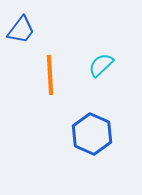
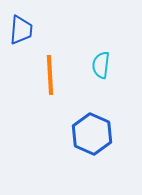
blue trapezoid: rotated 32 degrees counterclockwise
cyan semicircle: rotated 40 degrees counterclockwise
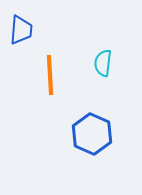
cyan semicircle: moved 2 px right, 2 px up
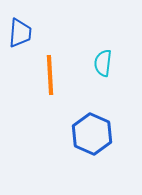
blue trapezoid: moved 1 px left, 3 px down
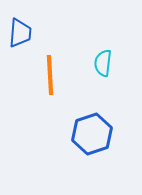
blue hexagon: rotated 18 degrees clockwise
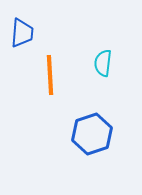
blue trapezoid: moved 2 px right
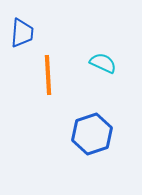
cyan semicircle: rotated 108 degrees clockwise
orange line: moved 2 px left
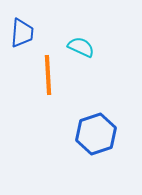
cyan semicircle: moved 22 px left, 16 px up
blue hexagon: moved 4 px right
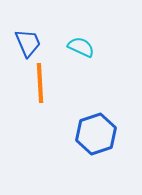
blue trapezoid: moved 6 px right, 10 px down; rotated 28 degrees counterclockwise
orange line: moved 8 px left, 8 px down
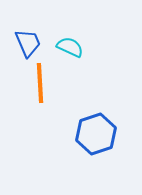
cyan semicircle: moved 11 px left
